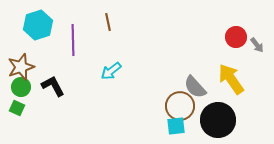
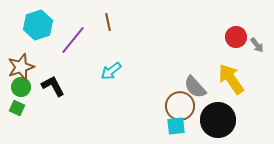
purple line: rotated 40 degrees clockwise
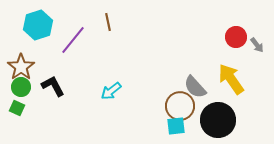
brown star: rotated 16 degrees counterclockwise
cyan arrow: moved 20 px down
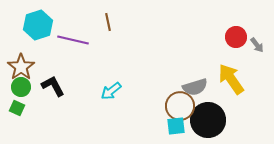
purple line: rotated 64 degrees clockwise
gray semicircle: rotated 65 degrees counterclockwise
black circle: moved 10 px left
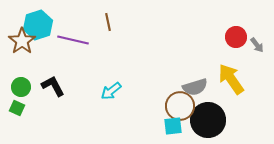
brown star: moved 1 px right, 26 px up
cyan square: moved 3 px left
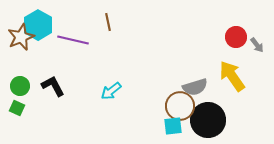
cyan hexagon: rotated 12 degrees counterclockwise
brown star: moved 1 px left, 4 px up; rotated 12 degrees clockwise
yellow arrow: moved 1 px right, 3 px up
green circle: moved 1 px left, 1 px up
